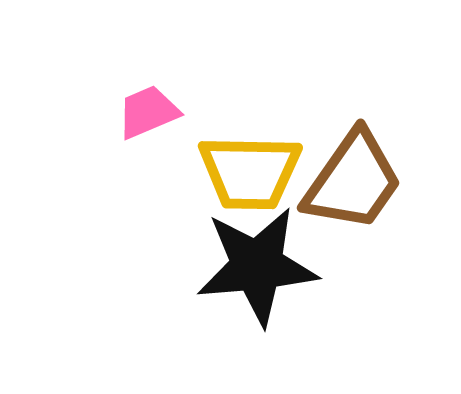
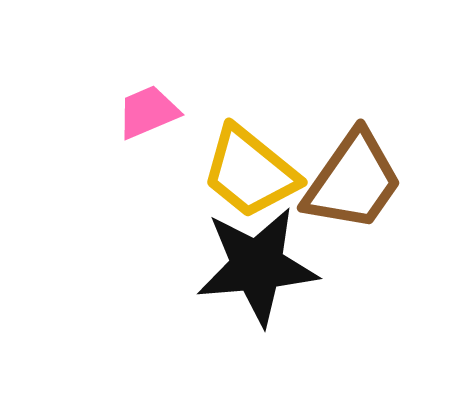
yellow trapezoid: rotated 38 degrees clockwise
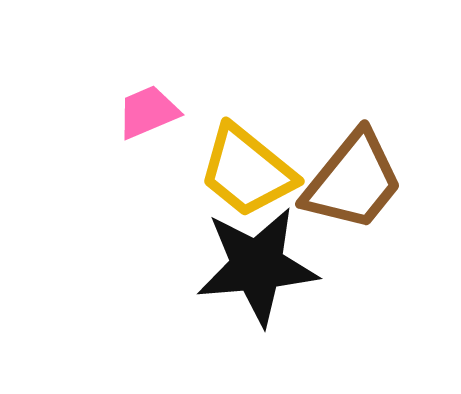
yellow trapezoid: moved 3 px left, 1 px up
brown trapezoid: rotated 4 degrees clockwise
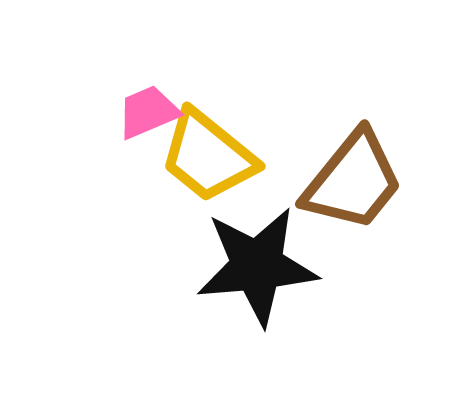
yellow trapezoid: moved 39 px left, 15 px up
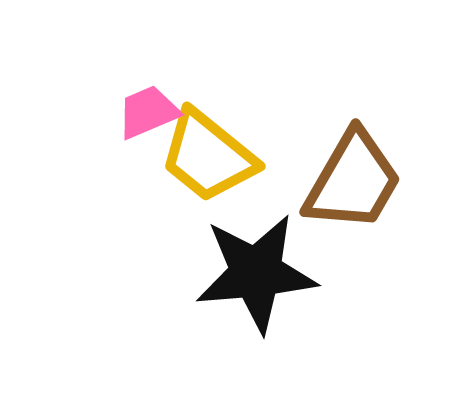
brown trapezoid: rotated 9 degrees counterclockwise
black star: moved 1 px left, 7 px down
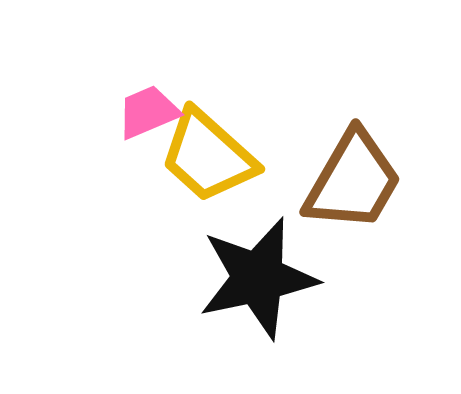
yellow trapezoid: rotated 3 degrees clockwise
black star: moved 2 px right, 5 px down; rotated 7 degrees counterclockwise
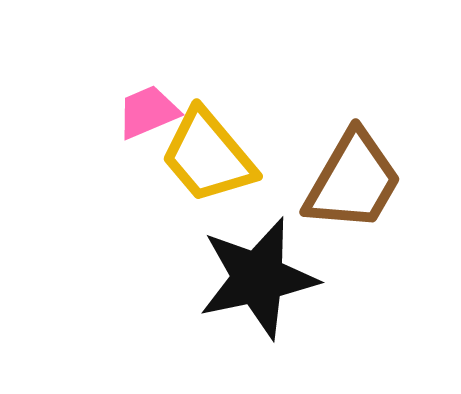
yellow trapezoid: rotated 8 degrees clockwise
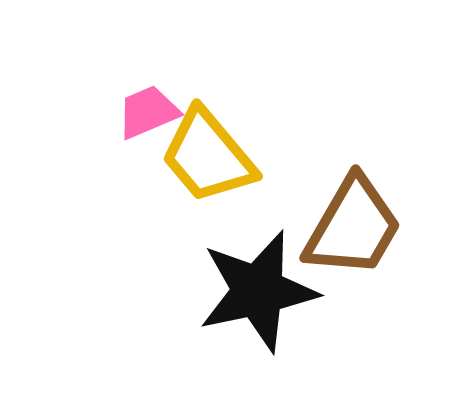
brown trapezoid: moved 46 px down
black star: moved 13 px down
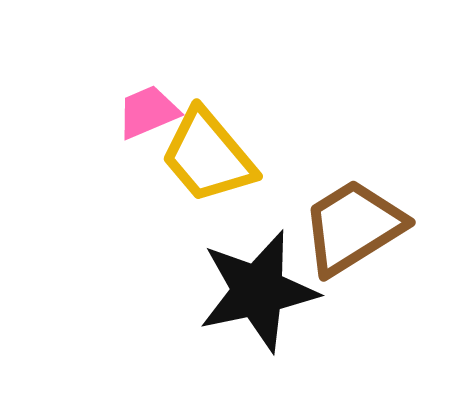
brown trapezoid: rotated 152 degrees counterclockwise
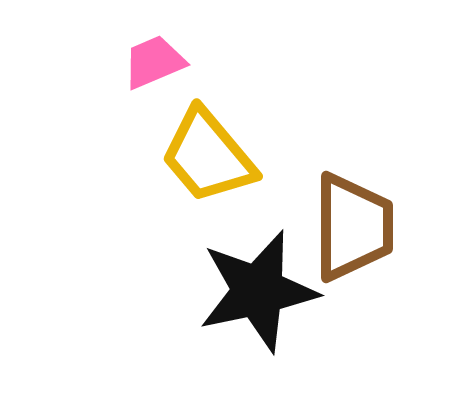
pink trapezoid: moved 6 px right, 50 px up
brown trapezoid: rotated 122 degrees clockwise
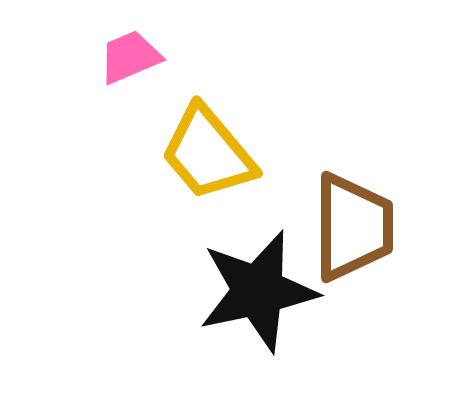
pink trapezoid: moved 24 px left, 5 px up
yellow trapezoid: moved 3 px up
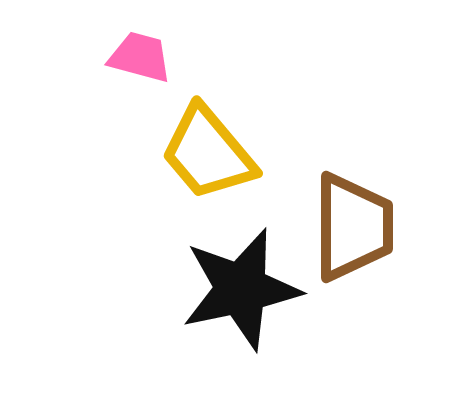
pink trapezoid: moved 10 px right; rotated 38 degrees clockwise
black star: moved 17 px left, 2 px up
